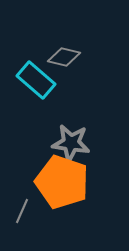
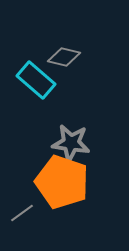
gray line: moved 2 px down; rotated 30 degrees clockwise
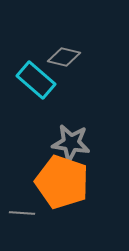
gray line: rotated 40 degrees clockwise
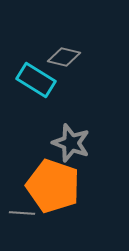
cyan rectangle: rotated 9 degrees counterclockwise
gray star: rotated 12 degrees clockwise
orange pentagon: moved 9 px left, 4 px down
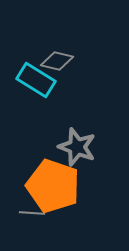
gray diamond: moved 7 px left, 4 px down
gray star: moved 6 px right, 4 px down
gray line: moved 10 px right
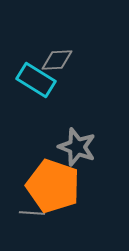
gray diamond: moved 1 px up; rotated 16 degrees counterclockwise
